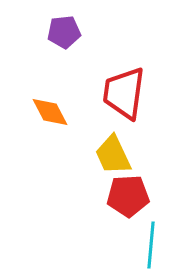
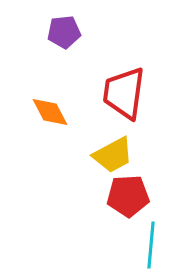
yellow trapezoid: rotated 93 degrees counterclockwise
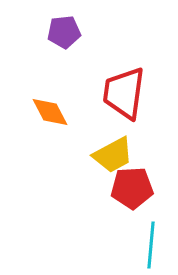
red pentagon: moved 4 px right, 8 px up
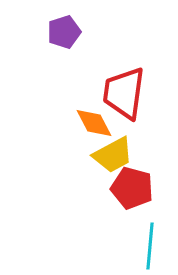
purple pentagon: rotated 12 degrees counterclockwise
orange diamond: moved 44 px right, 11 px down
red pentagon: rotated 18 degrees clockwise
cyan line: moved 1 px left, 1 px down
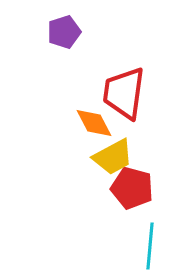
yellow trapezoid: moved 2 px down
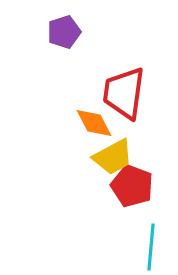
red pentagon: moved 2 px up; rotated 6 degrees clockwise
cyan line: moved 1 px right, 1 px down
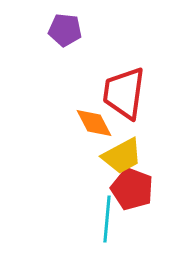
purple pentagon: moved 1 px right, 2 px up; rotated 24 degrees clockwise
yellow trapezoid: moved 9 px right, 1 px up
red pentagon: moved 3 px down
cyan line: moved 44 px left, 28 px up
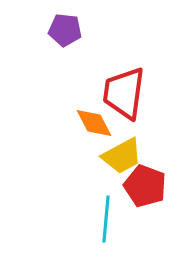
red pentagon: moved 13 px right, 3 px up
cyan line: moved 1 px left
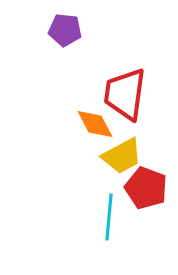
red trapezoid: moved 1 px right, 1 px down
orange diamond: moved 1 px right, 1 px down
red pentagon: moved 1 px right, 2 px down
cyan line: moved 3 px right, 2 px up
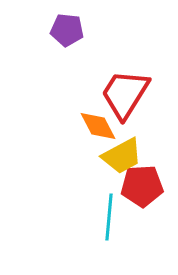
purple pentagon: moved 2 px right
red trapezoid: rotated 24 degrees clockwise
orange diamond: moved 3 px right, 2 px down
red pentagon: moved 4 px left, 2 px up; rotated 24 degrees counterclockwise
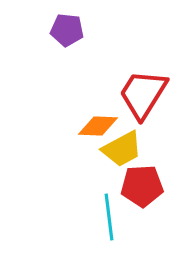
red trapezoid: moved 18 px right
orange diamond: rotated 60 degrees counterclockwise
yellow trapezoid: moved 7 px up
cyan line: rotated 12 degrees counterclockwise
